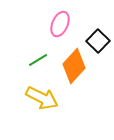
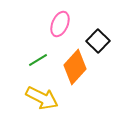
orange diamond: moved 1 px right, 1 px down
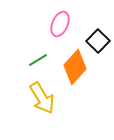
yellow arrow: rotated 32 degrees clockwise
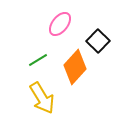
pink ellipse: rotated 15 degrees clockwise
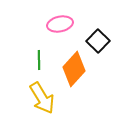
pink ellipse: rotated 40 degrees clockwise
green line: moved 1 px right; rotated 60 degrees counterclockwise
orange diamond: moved 1 px left, 2 px down
